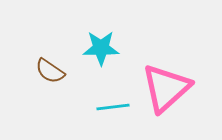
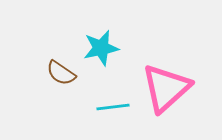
cyan star: rotated 12 degrees counterclockwise
brown semicircle: moved 11 px right, 2 px down
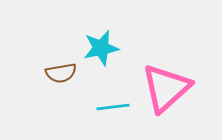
brown semicircle: rotated 44 degrees counterclockwise
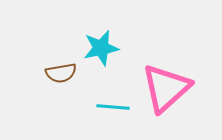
cyan line: rotated 12 degrees clockwise
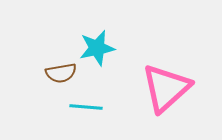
cyan star: moved 4 px left
cyan line: moved 27 px left
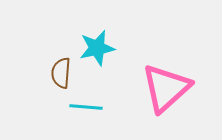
brown semicircle: rotated 104 degrees clockwise
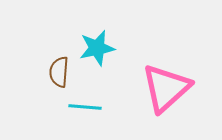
brown semicircle: moved 2 px left, 1 px up
cyan line: moved 1 px left
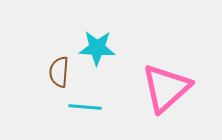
cyan star: rotated 15 degrees clockwise
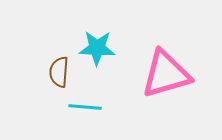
pink triangle: moved 14 px up; rotated 26 degrees clockwise
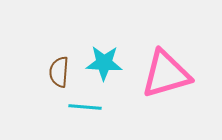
cyan star: moved 7 px right, 15 px down
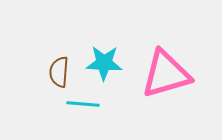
cyan line: moved 2 px left, 3 px up
